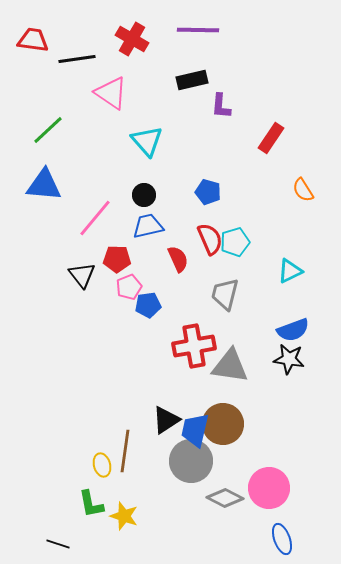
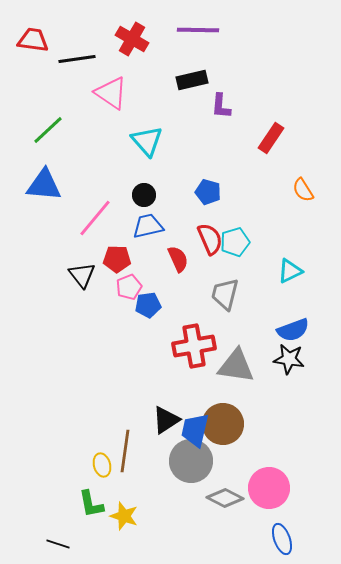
gray triangle at (230, 366): moved 6 px right
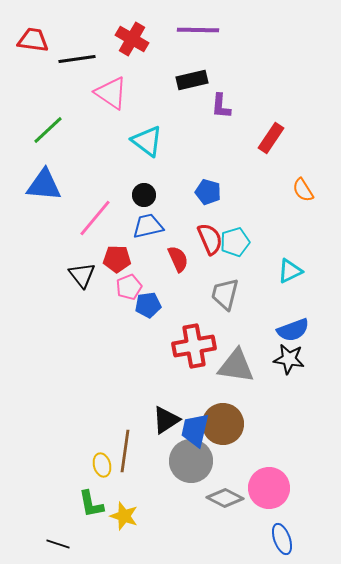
cyan triangle at (147, 141): rotated 12 degrees counterclockwise
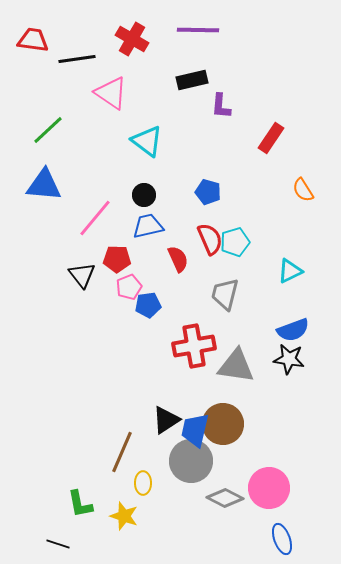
brown line at (125, 451): moved 3 px left, 1 px down; rotated 15 degrees clockwise
yellow ellipse at (102, 465): moved 41 px right, 18 px down; rotated 15 degrees clockwise
green L-shape at (91, 504): moved 11 px left
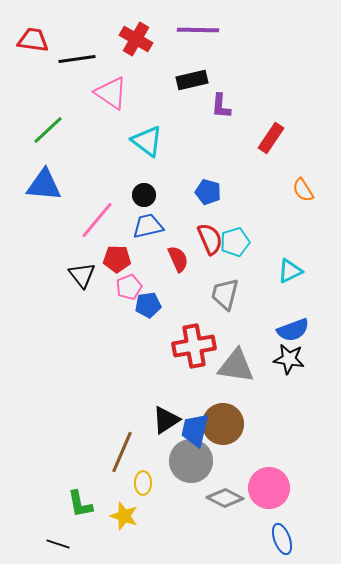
red cross at (132, 39): moved 4 px right
pink line at (95, 218): moved 2 px right, 2 px down
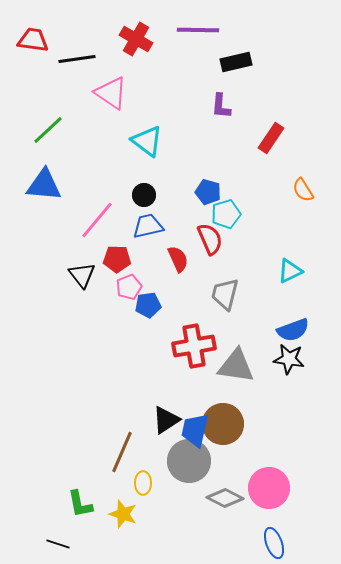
black rectangle at (192, 80): moved 44 px right, 18 px up
cyan pentagon at (235, 242): moved 9 px left, 28 px up
gray circle at (191, 461): moved 2 px left
yellow star at (124, 516): moved 1 px left, 2 px up
blue ellipse at (282, 539): moved 8 px left, 4 px down
